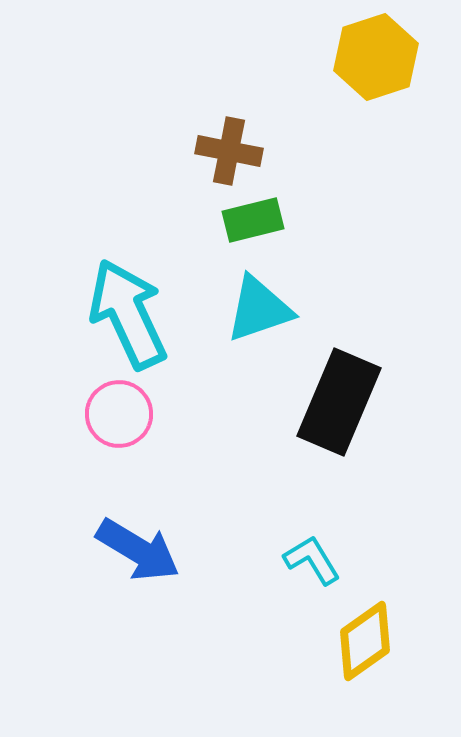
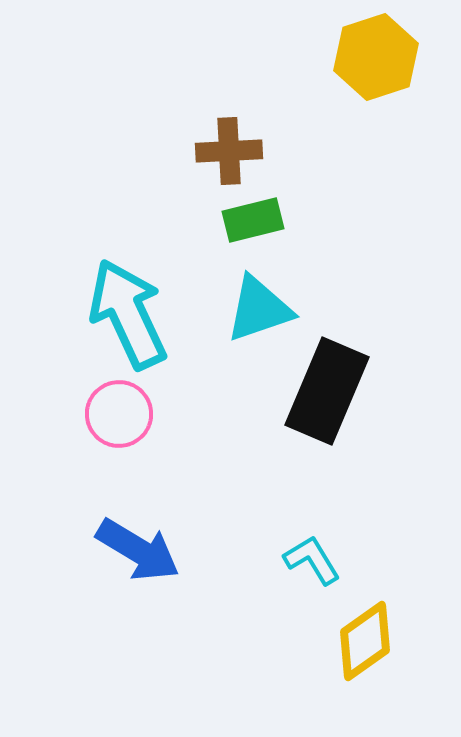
brown cross: rotated 14 degrees counterclockwise
black rectangle: moved 12 px left, 11 px up
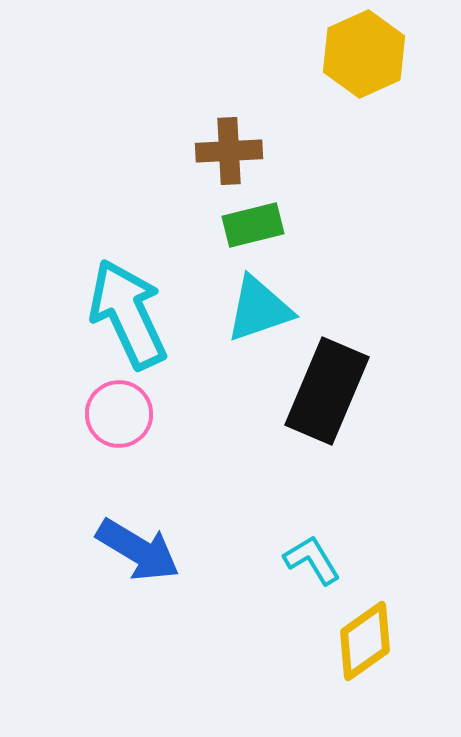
yellow hexagon: moved 12 px left, 3 px up; rotated 6 degrees counterclockwise
green rectangle: moved 5 px down
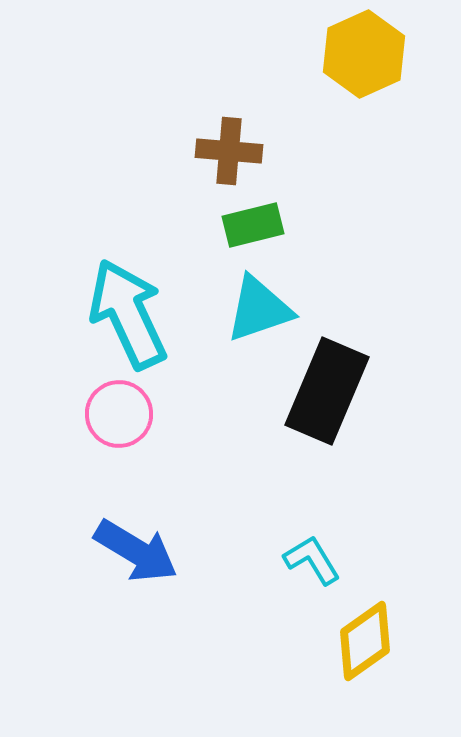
brown cross: rotated 8 degrees clockwise
blue arrow: moved 2 px left, 1 px down
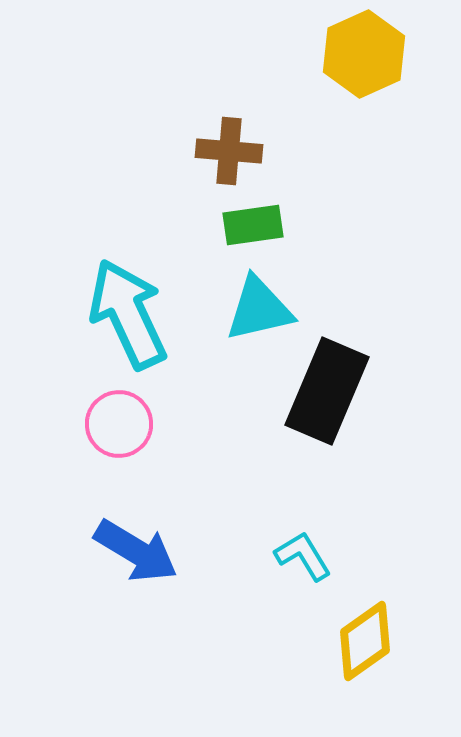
green rectangle: rotated 6 degrees clockwise
cyan triangle: rotated 6 degrees clockwise
pink circle: moved 10 px down
cyan L-shape: moved 9 px left, 4 px up
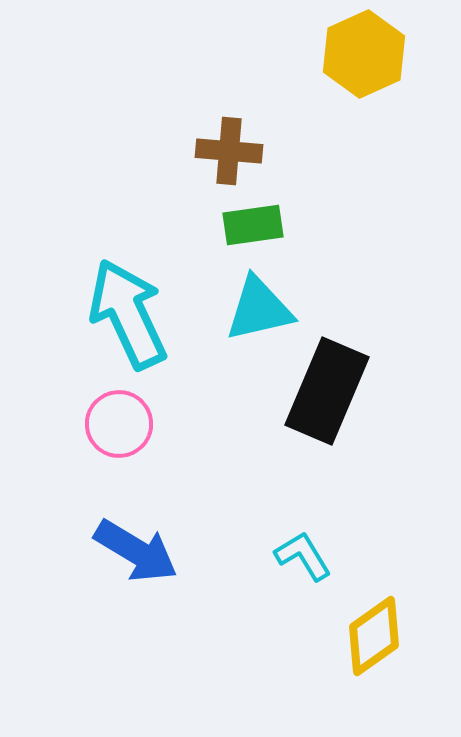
yellow diamond: moved 9 px right, 5 px up
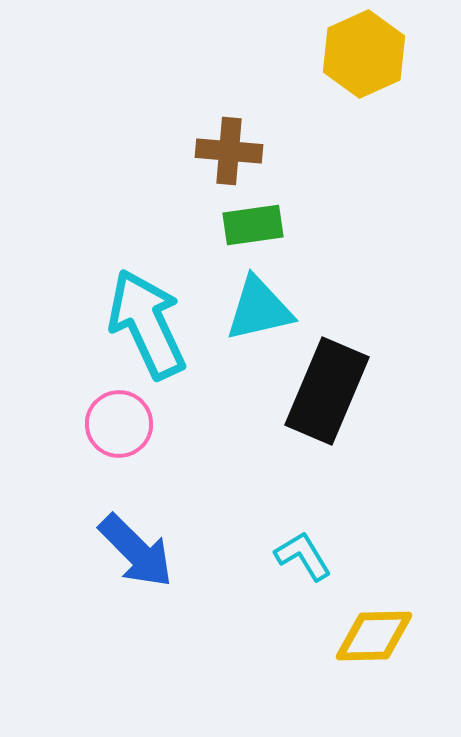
cyan arrow: moved 19 px right, 10 px down
blue arrow: rotated 14 degrees clockwise
yellow diamond: rotated 34 degrees clockwise
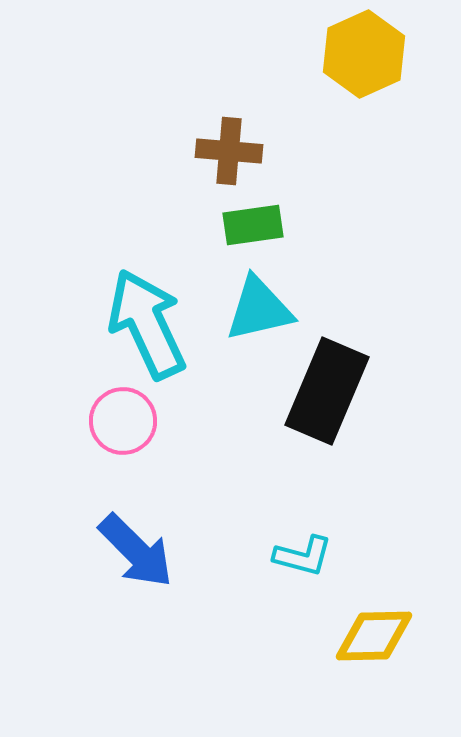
pink circle: moved 4 px right, 3 px up
cyan L-shape: rotated 136 degrees clockwise
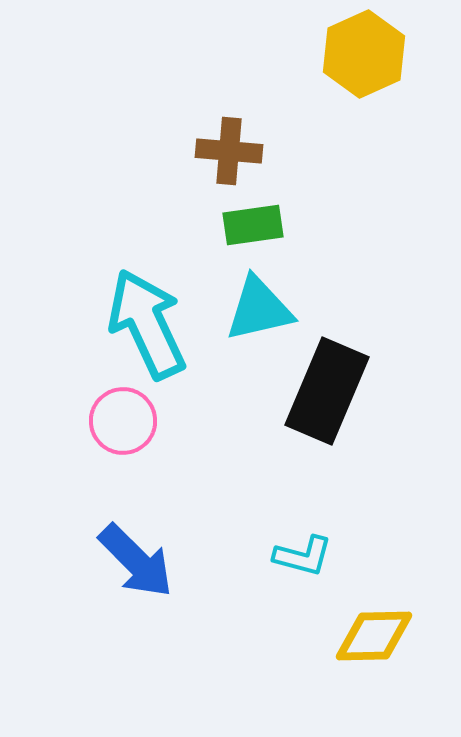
blue arrow: moved 10 px down
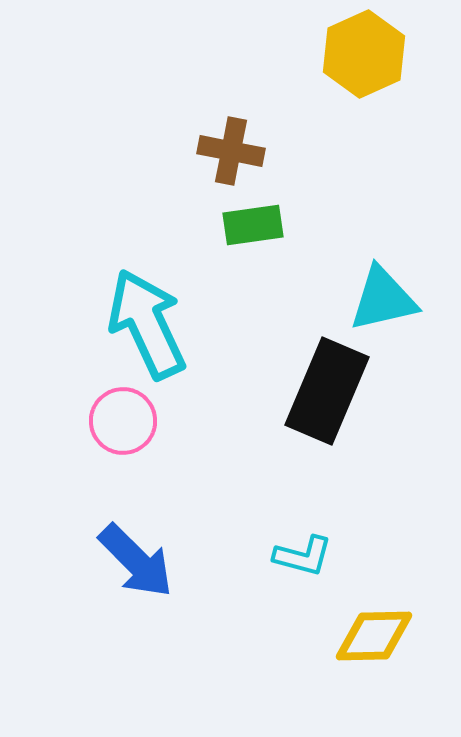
brown cross: moved 2 px right; rotated 6 degrees clockwise
cyan triangle: moved 124 px right, 10 px up
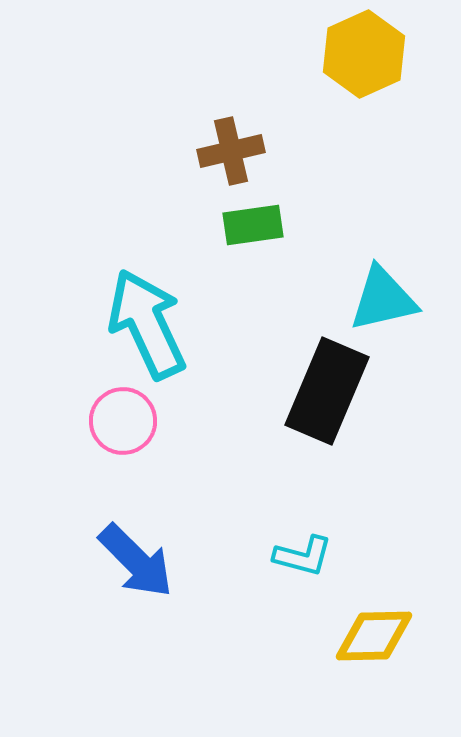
brown cross: rotated 24 degrees counterclockwise
